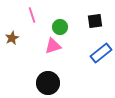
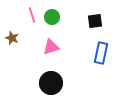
green circle: moved 8 px left, 10 px up
brown star: rotated 24 degrees counterclockwise
pink triangle: moved 2 px left, 1 px down
blue rectangle: rotated 40 degrees counterclockwise
black circle: moved 3 px right
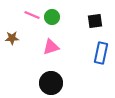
pink line: rotated 49 degrees counterclockwise
brown star: rotated 24 degrees counterclockwise
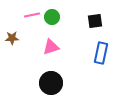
pink line: rotated 35 degrees counterclockwise
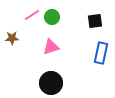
pink line: rotated 21 degrees counterclockwise
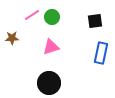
black circle: moved 2 px left
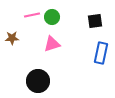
pink line: rotated 21 degrees clockwise
pink triangle: moved 1 px right, 3 px up
black circle: moved 11 px left, 2 px up
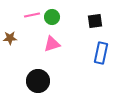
brown star: moved 2 px left
